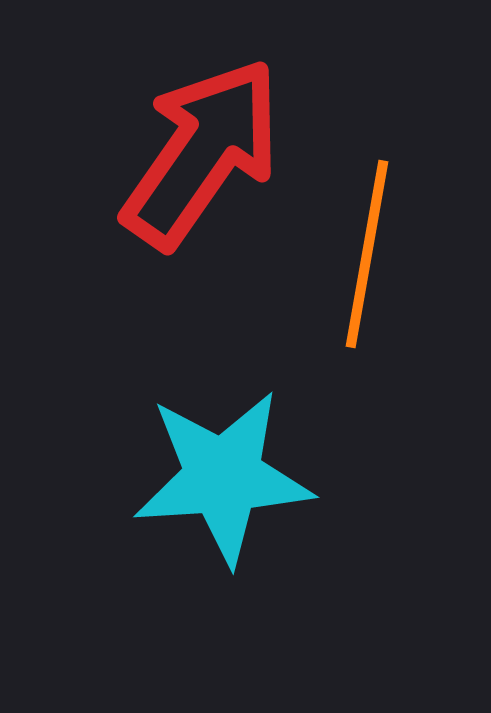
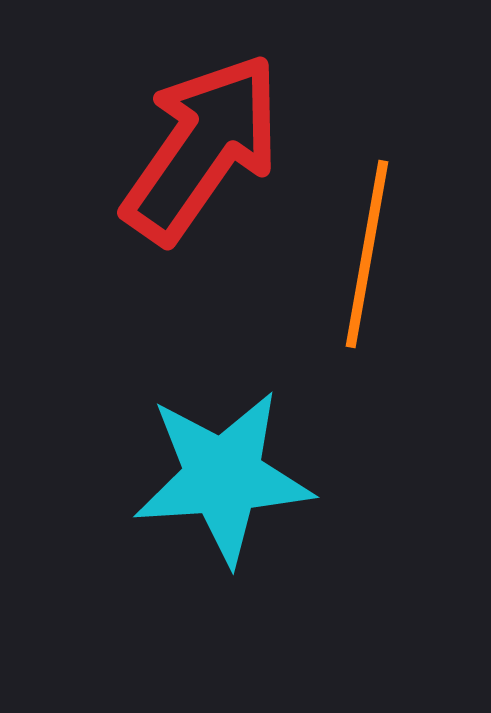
red arrow: moved 5 px up
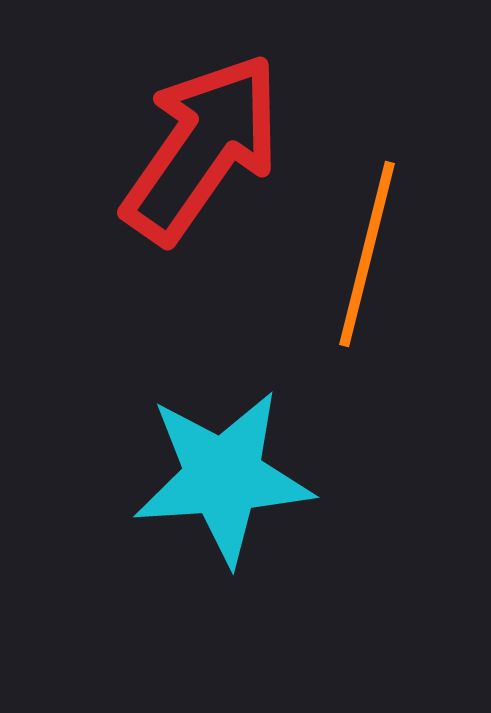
orange line: rotated 4 degrees clockwise
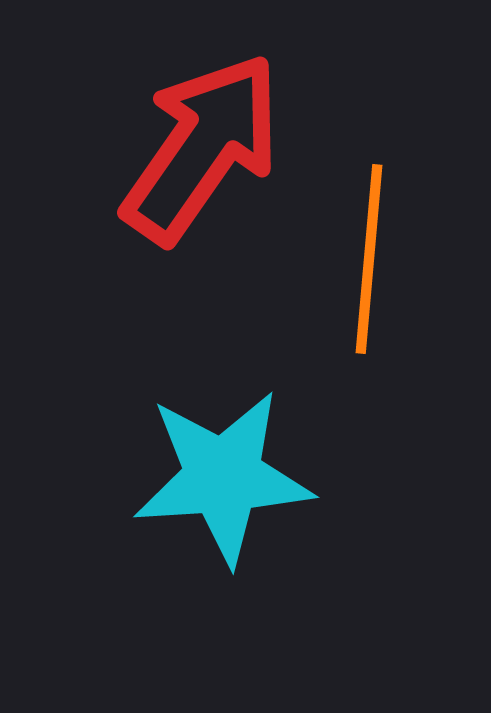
orange line: moved 2 px right, 5 px down; rotated 9 degrees counterclockwise
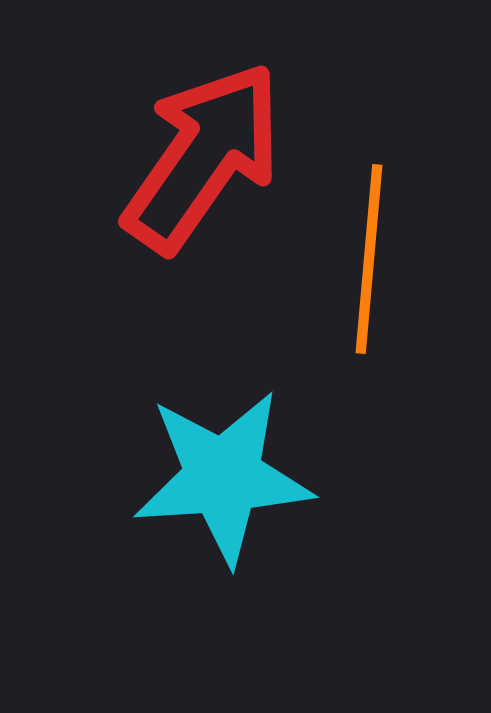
red arrow: moved 1 px right, 9 px down
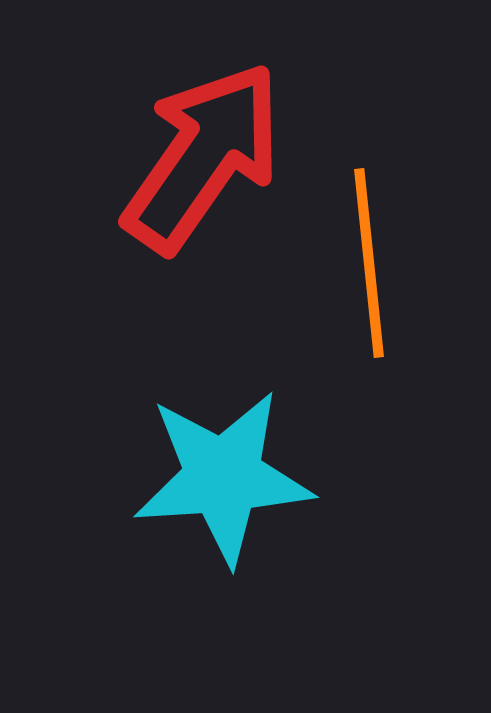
orange line: moved 4 px down; rotated 11 degrees counterclockwise
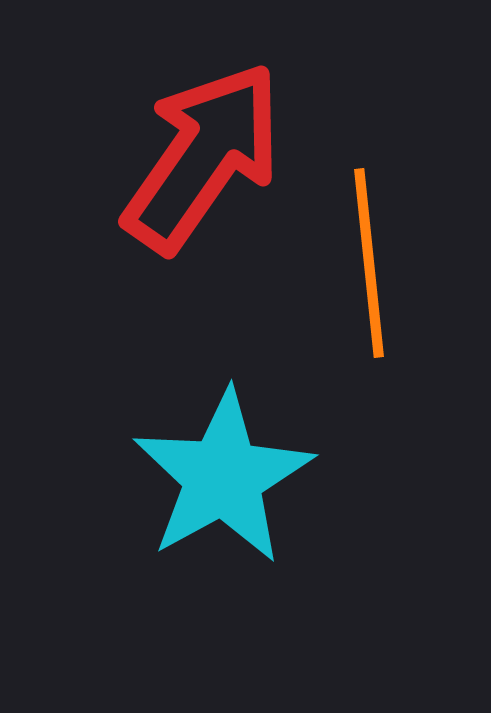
cyan star: rotated 25 degrees counterclockwise
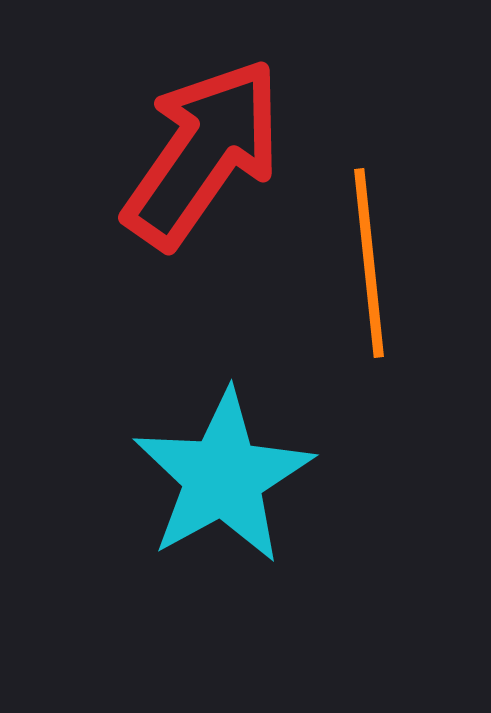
red arrow: moved 4 px up
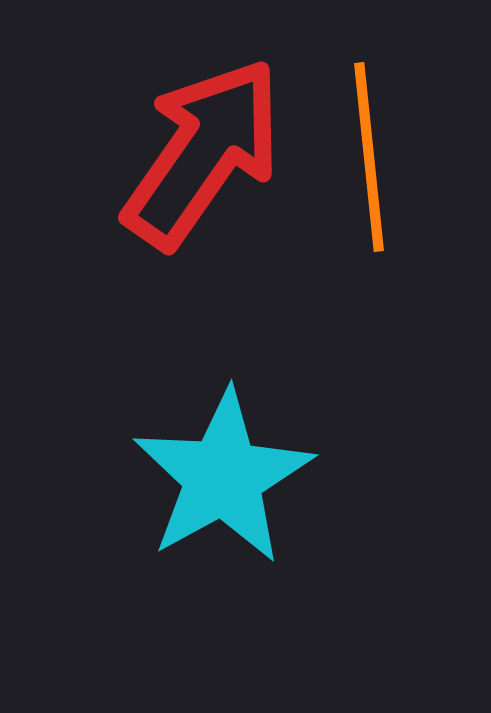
orange line: moved 106 px up
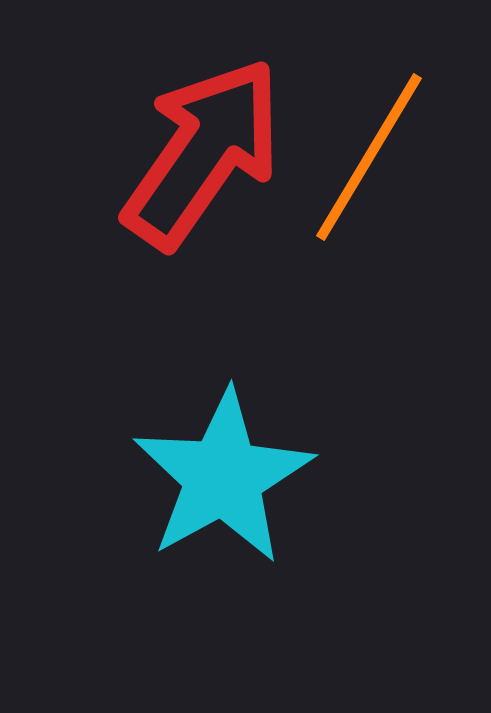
orange line: rotated 37 degrees clockwise
